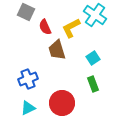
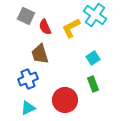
gray square: moved 4 px down
brown trapezoid: moved 17 px left, 4 px down
red circle: moved 3 px right, 3 px up
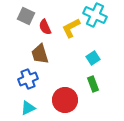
cyan cross: rotated 10 degrees counterclockwise
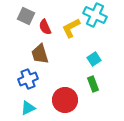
cyan square: moved 1 px right, 1 px down
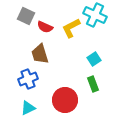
red semicircle: rotated 42 degrees counterclockwise
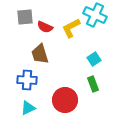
gray square: moved 1 px left, 1 px down; rotated 30 degrees counterclockwise
blue cross: moved 1 px left, 1 px down; rotated 24 degrees clockwise
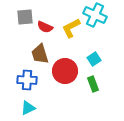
red circle: moved 29 px up
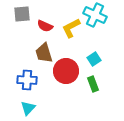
gray square: moved 3 px left, 3 px up
red semicircle: moved 1 px up
brown trapezoid: moved 4 px right, 1 px up
red circle: moved 1 px right
cyan triangle: rotated 21 degrees counterclockwise
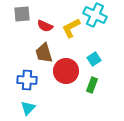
green rectangle: moved 1 px left, 1 px down; rotated 42 degrees clockwise
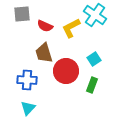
cyan cross: rotated 10 degrees clockwise
